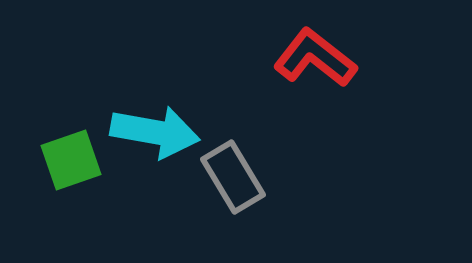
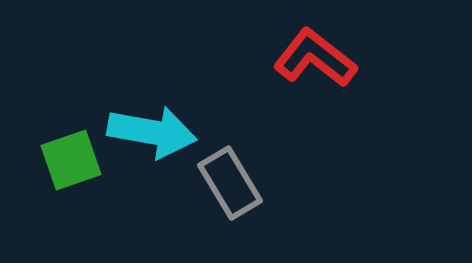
cyan arrow: moved 3 px left
gray rectangle: moved 3 px left, 6 px down
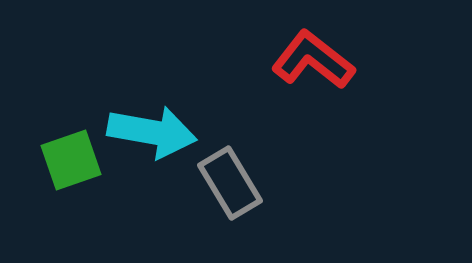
red L-shape: moved 2 px left, 2 px down
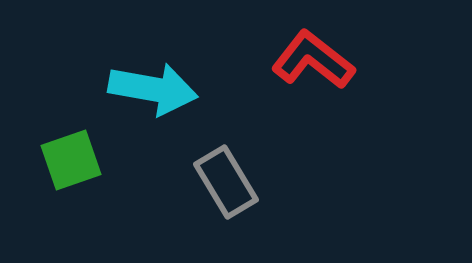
cyan arrow: moved 1 px right, 43 px up
gray rectangle: moved 4 px left, 1 px up
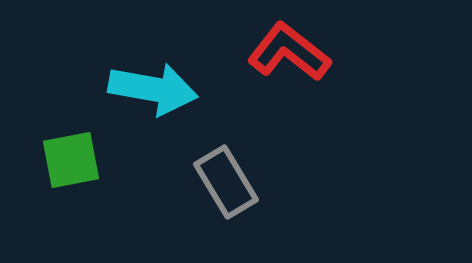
red L-shape: moved 24 px left, 8 px up
green square: rotated 8 degrees clockwise
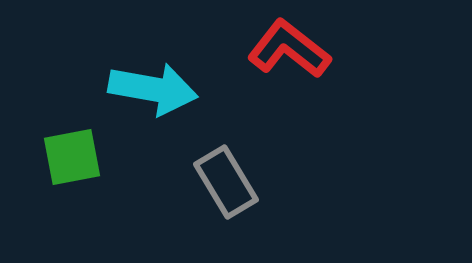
red L-shape: moved 3 px up
green square: moved 1 px right, 3 px up
